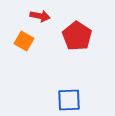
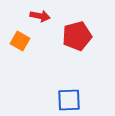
red pentagon: rotated 24 degrees clockwise
orange square: moved 4 px left
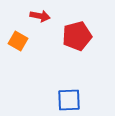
orange square: moved 2 px left
